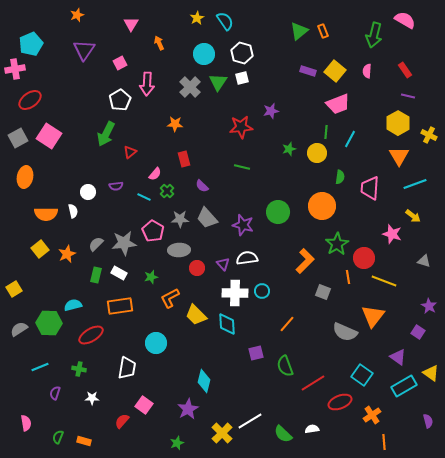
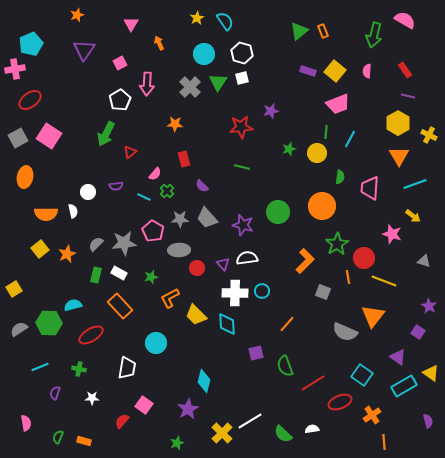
orange rectangle at (120, 306): rotated 55 degrees clockwise
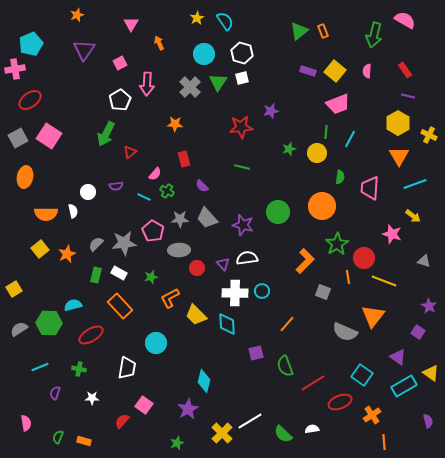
green cross at (167, 191): rotated 16 degrees counterclockwise
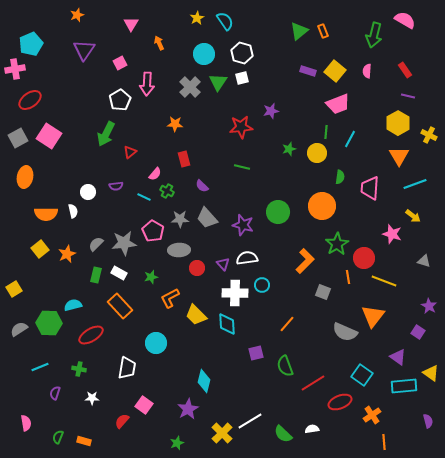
cyan circle at (262, 291): moved 6 px up
cyan rectangle at (404, 386): rotated 25 degrees clockwise
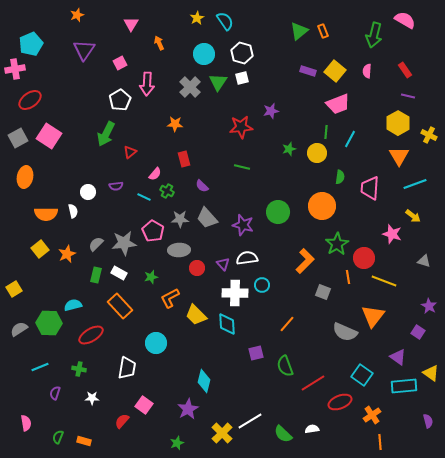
orange line at (384, 442): moved 4 px left
